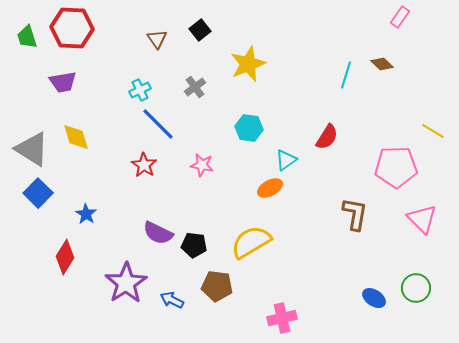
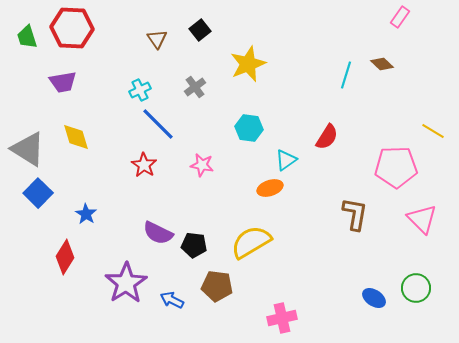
gray triangle: moved 4 px left
orange ellipse: rotated 10 degrees clockwise
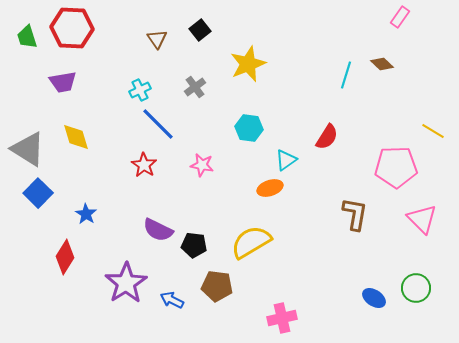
purple semicircle: moved 3 px up
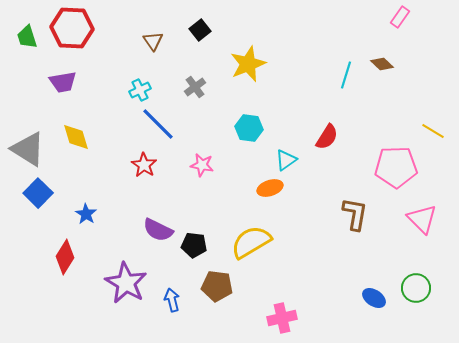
brown triangle: moved 4 px left, 2 px down
purple star: rotated 9 degrees counterclockwise
blue arrow: rotated 50 degrees clockwise
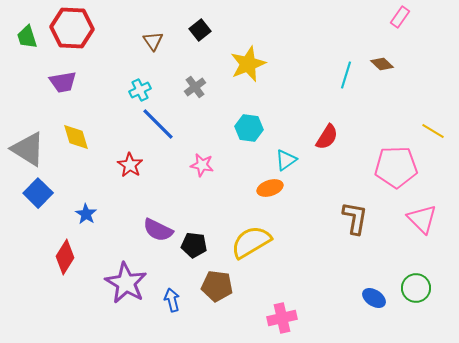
red star: moved 14 px left
brown L-shape: moved 4 px down
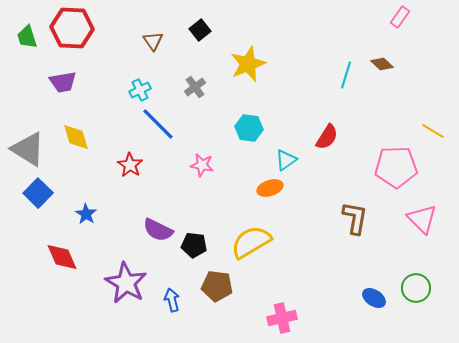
red diamond: moved 3 px left; rotated 56 degrees counterclockwise
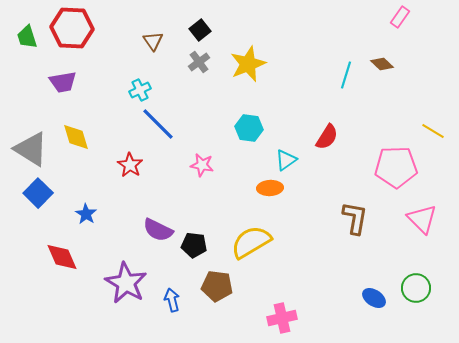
gray cross: moved 4 px right, 25 px up
gray triangle: moved 3 px right
orange ellipse: rotated 15 degrees clockwise
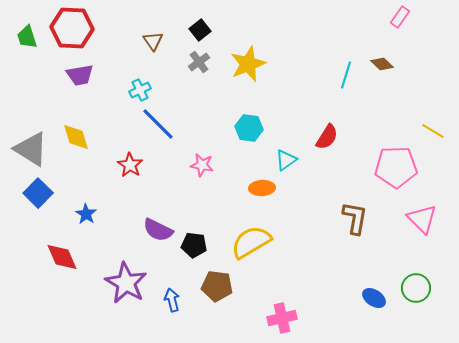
purple trapezoid: moved 17 px right, 7 px up
orange ellipse: moved 8 px left
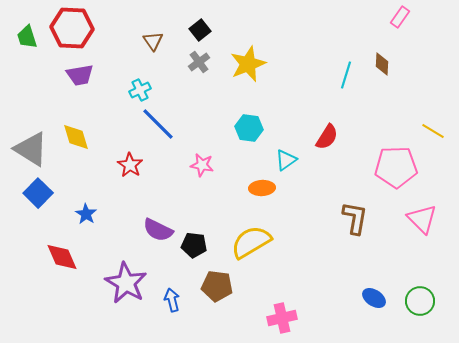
brown diamond: rotated 50 degrees clockwise
green circle: moved 4 px right, 13 px down
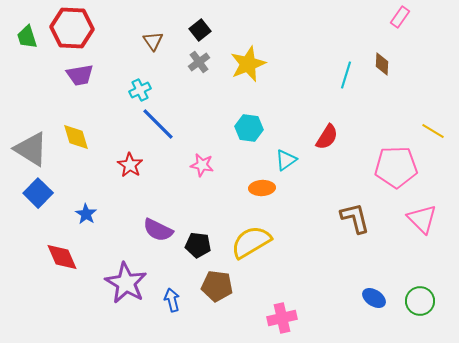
brown L-shape: rotated 24 degrees counterclockwise
black pentagon: moved 4 px right
